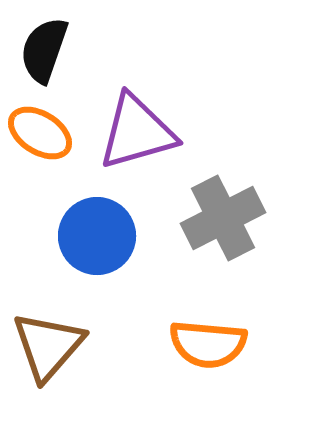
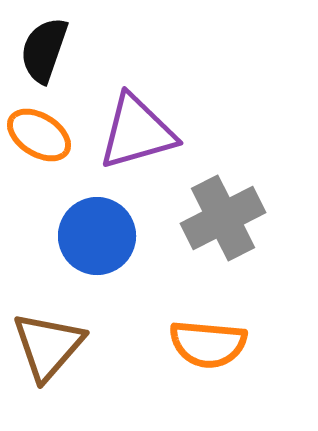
orange ellipse: moved 1 px left, 2 px down
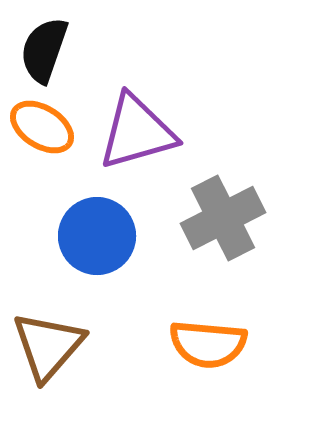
orange ellipse: moved 3 px right, 8 px up
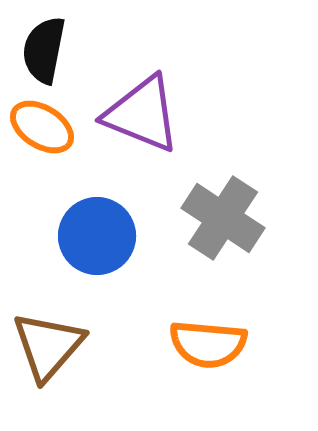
black semicircle: rotated 8 degrees counterclockwise
purple triangle: moved 5 px right, 18 px up; rotated 38 degrees clockwise
gray cross: rotated 30 degrees counterclockwise
